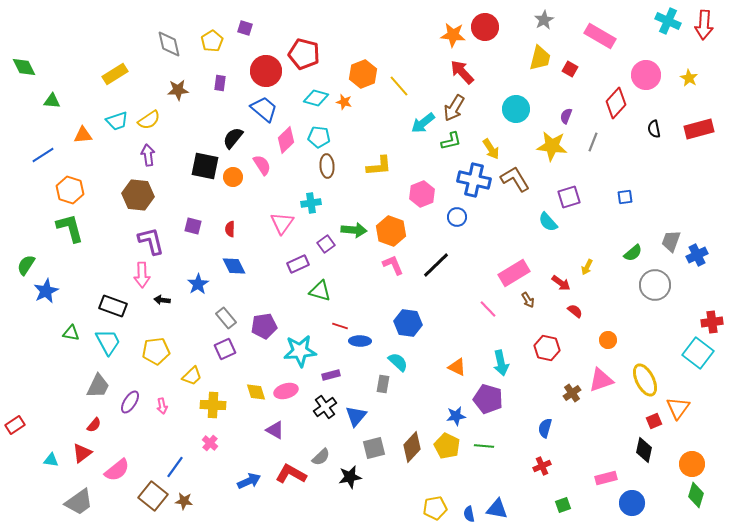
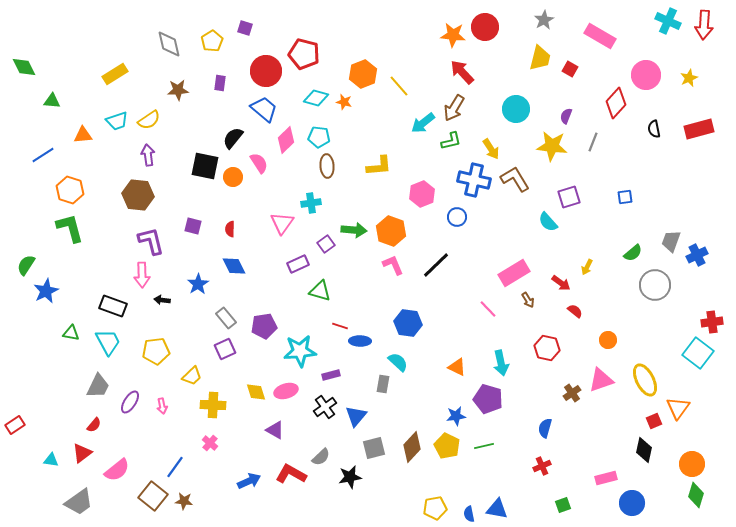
yellow star at (689, 78): rotated 18 degrees clockwise
pink semicircle at (262, 165): moved 3 px left, 2 px up
green line at (484, 446): rotated 18 degrees counterclockwise
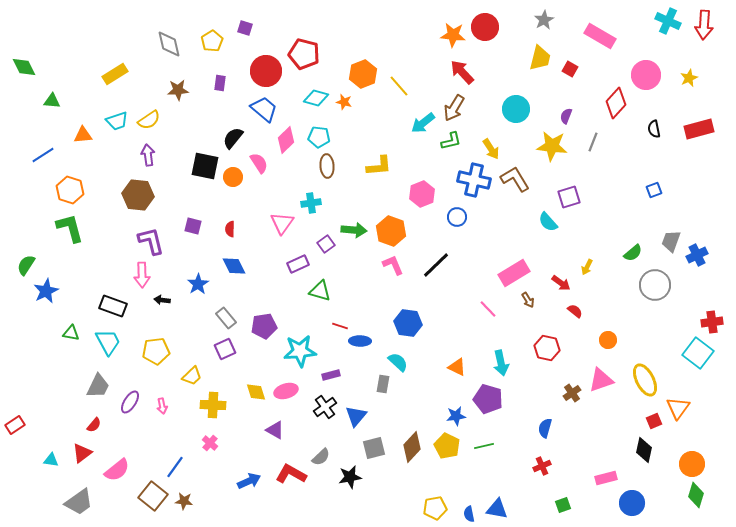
blue square at (625, 197): moved 29 px right, 7 px up; rotated 14 degrees counterclockwise
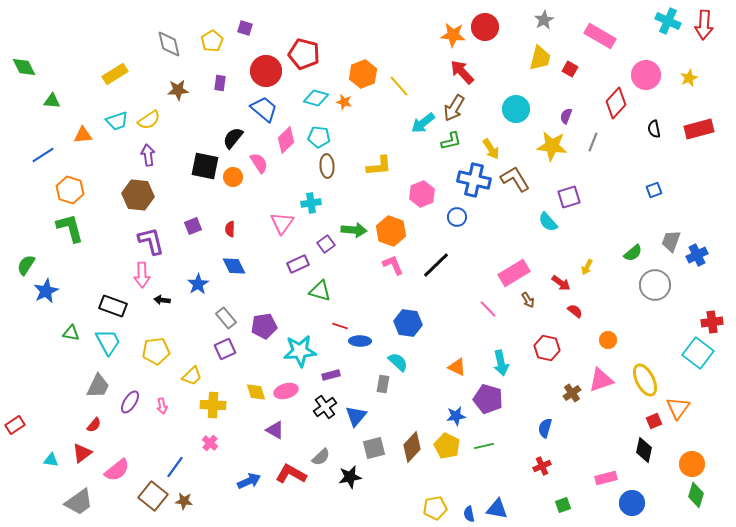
purple square at (193, 226): rotated 36 degrees counterclockwise
